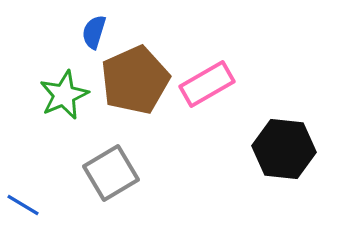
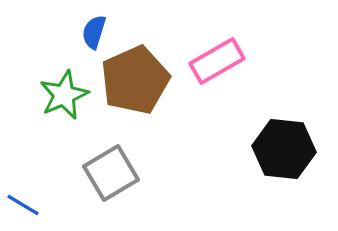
pink rectangle: moved 10 px right, 23 px up
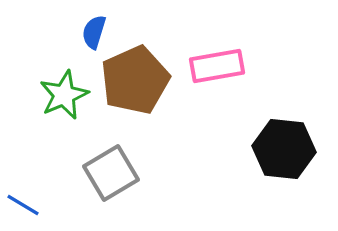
pink rectangle: moved 5 px down; rotated 20 degrees clockwise
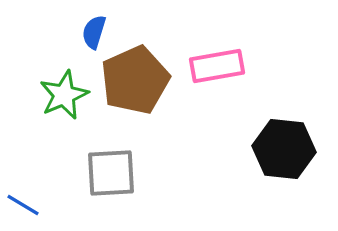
gray square: rotated 28 degrees clockwise
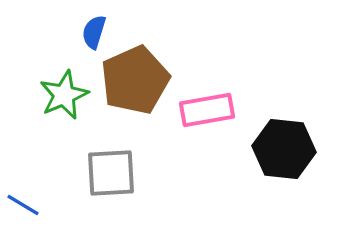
pink rectangle: moved 10 px left, 44 px down
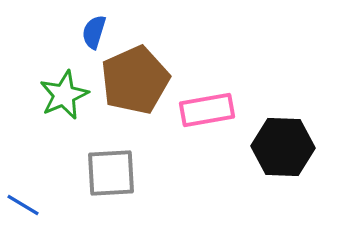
black hexagon: moved 1 px left, 2 px up; rotated 4 degrees counterclockwise
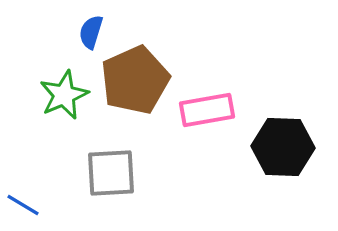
blue semicircle: moved 3 px left
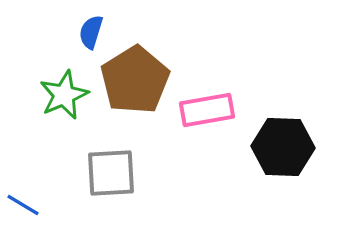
brown pentagon: rotated 8 degrees counterclockwise
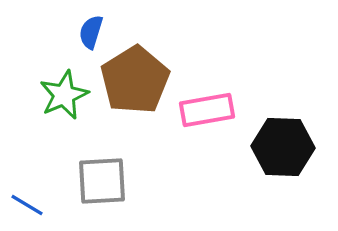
gray square: moved 9 px left, 8 px down
blue line: moved 4 px right
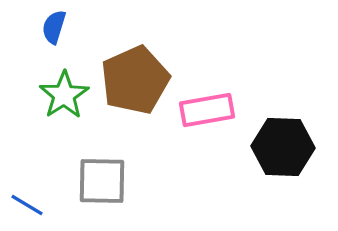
blue semicircle: moved 37 px left, 5 px up
brown pentagon: rotated 8 degrees clockwise
green star: rotated 9 degrees counterclockwise
gray square: rotated 4 degrees clockwise
